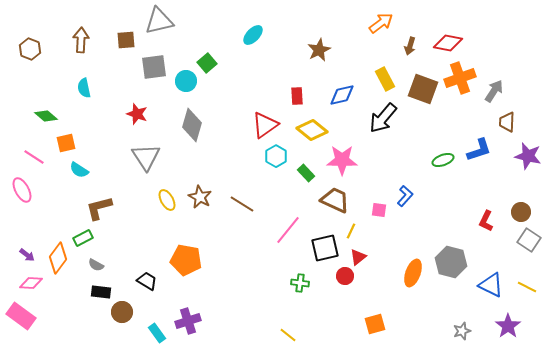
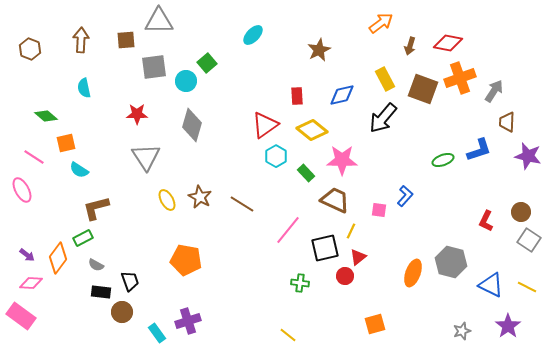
gray triangle at (159, 21): rotated 12 degrees clockwise
red star at (137, 114): rotated 20 degrees counterclockwise
brown L-shape at (99, 208): moved 3 px left
black trapezoid at (147, 281): moved 17 px left; rotated 40 degrees clockwise
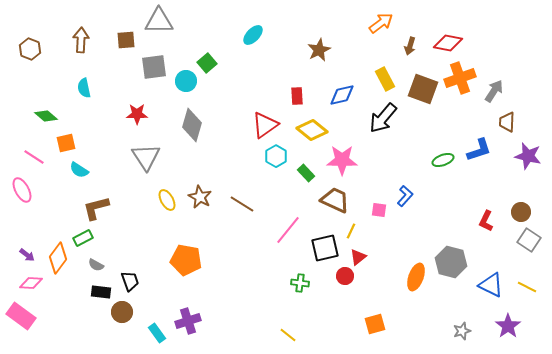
orange ellipse at (413, 273): moved 3 px right, 4 px down
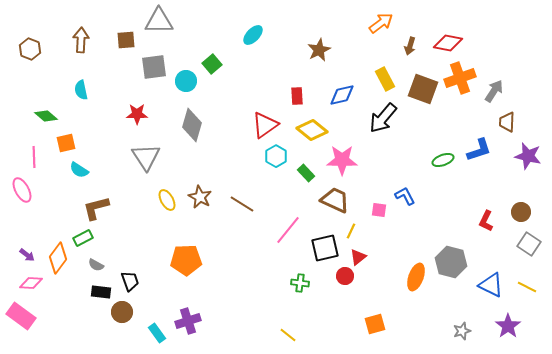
green square at (207, 63): moved 5 px right, 1 px down
cyan semicircle at (84, 88): moved 3 px left, 2 px down
pink line at (34, 157): rotated 55 degrees clockwise
blue L-shape at (405, 196): rotated 70 degrees counterclockwise
gray square at (529, 240): moved 4 px down
orange pentagon at (186, 260): rotated 12 degrees counterclockwise
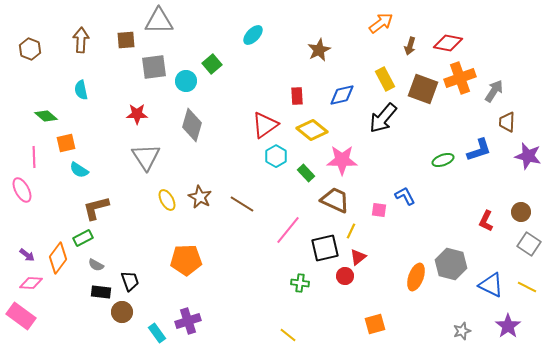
gray hexagon at (451, 262): moved 2 px down
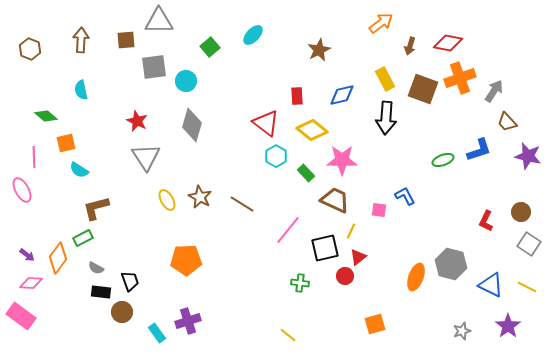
green square at (212, 64): moved 2 px left, 17 px up
red star at (137, 114): moved 7 px down; rotated 25 degrees clockwise
black arrow at (383, 118): moved 3 px right; rotated 36 degrees counterclockwise
brown trapezoid at (507, 122): rotated 45 degrees counterclockwise
red triangle at (265, 125): moved 1 px right, 2 px up; rotated 48 degrees counterclockwise
gray semicircle at (96, 265): moved 3 px down
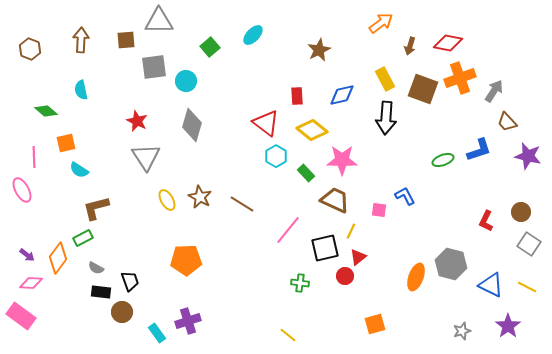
green diamond at (46, 116): moved 5 px up
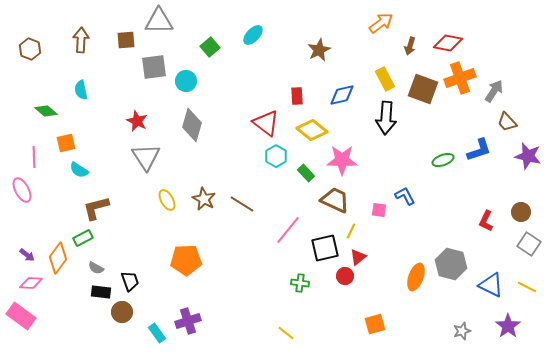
brown star at (200, 197): moved 4 px right, 2 px down
yellow line at (288, 335): moved 2 px left, 2 px up
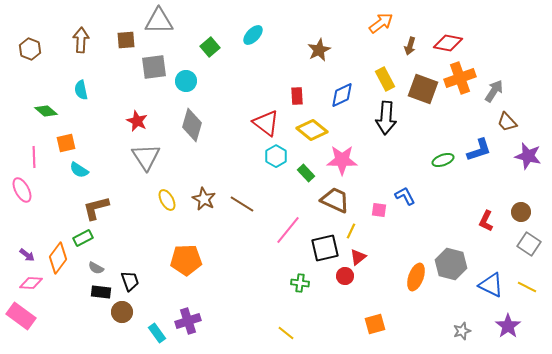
blue diamond at (342, 95): rotated 12 degrees counterclockwise
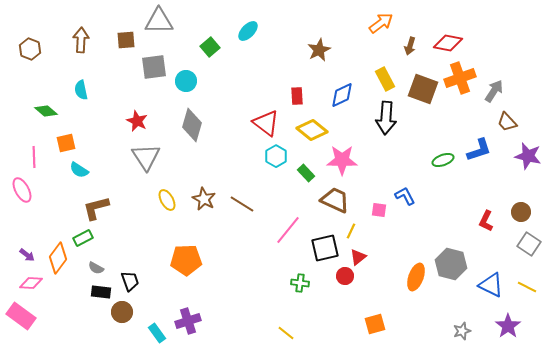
cyan ellipse at (253, 35): moved 5 px left, 4 px up
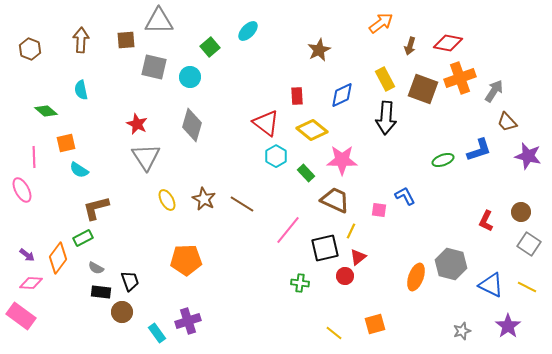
gray square at (154, 67): rotated 20 degrees clockwise
cyan circle at (186, 81): moved 4 px right, 4 px up
red star at (137, 121): moved 3 px down
yellow line at (286, 333): moved 48 px right
